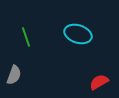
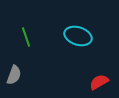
cyan ellipse: moved 2 px down
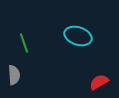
green line: moved 2 px left, 6 px down
gray semicircle: rotated 24 degrees counterclockwise
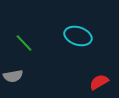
green line: rotated 24 degrees counterclockwise
gray semicircle: moved 1 px left, 1 px down; rotated 84 degrees clockwise
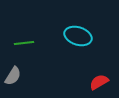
green line: rotated 54 degrees counterclockwise
gray semicircle: rotated 48 degrees counterclockwise
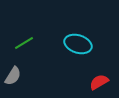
cyan ellipse: moved 8 px down
green line: rotated 24 degrees counterclockwise
